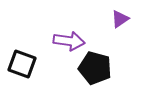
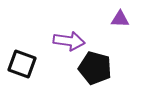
purple triangle: rotated 36 degrees clockwise
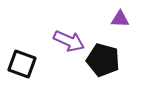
purple arrow: rotated 16 degrees clockwise
black pentagon: moved 8 px right, 8 px up
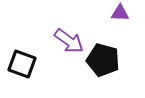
purple triangle: moved 6 px up
purple arrow: rotated 12 degrees clockwise
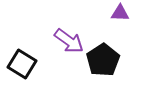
black pentagon: rotated 24 degrees clockwise
black square: rotated 12 degrees clockwise
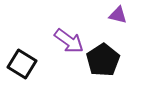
purple triangle: moved 2 px left, 2 px down; rotated 12 degrees clockwise
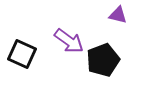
black pentagon: rotated 12 degrees clockwise
black square: moved 10 px up; rotated 8 degrees counterclockwise
